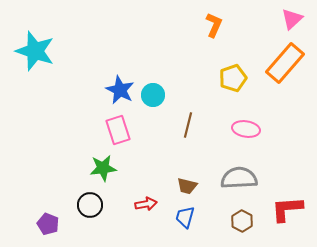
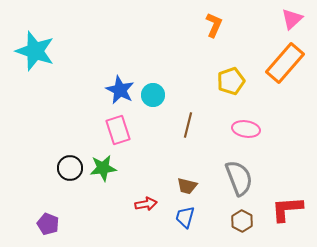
yellow pentagon: moved 2 px left, 3 px down
gray semicircle: rotated 72 degrees clockwise
black circle: moved 20 px left, 37 px up
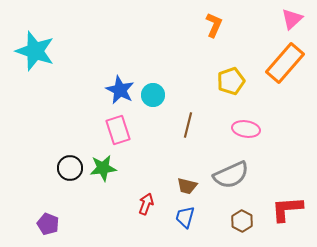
gray semicircle: moved 8 px left, 3 px up; rotated 87 degrees clockwise
red arrow: rotated 60 degrees counterclockwise
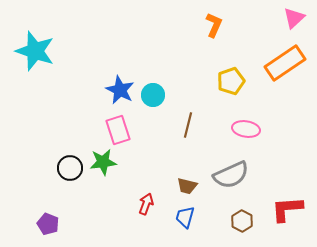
pink triangle: moved 2 px right, 1 px up
orange rectangle: rotated 15 degrees clockwise
green star: moved 6 px up
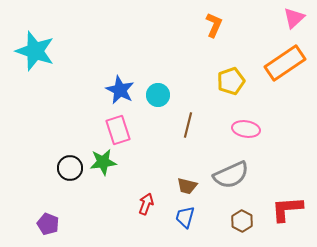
cyan circle: moved 5 px right
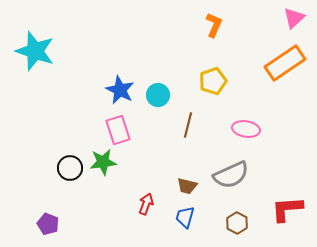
yellow pentagon: moved 18 px left
brown hexagon: moved 5 px left, 2 px down
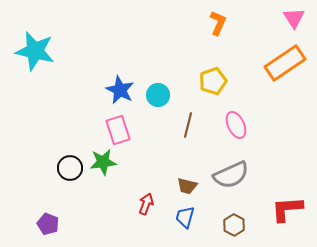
pink triangle: rotated 20 degrees counterclockwise
orange L-shape: moved 4 px right, 2 px up
cyan star: rotated 6 degrees counterclockwise
pink ellipse: moved 10 px left, 4 px up; rotated 56 degrees clockwise
brown hexagon: moved 3 px left, 2 px down
